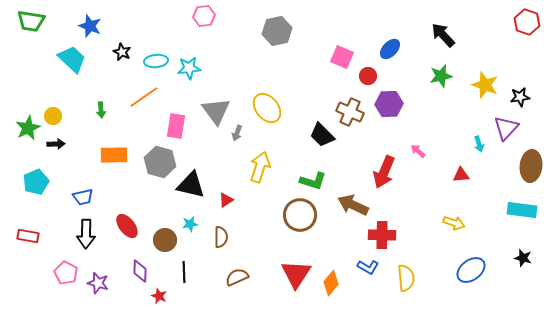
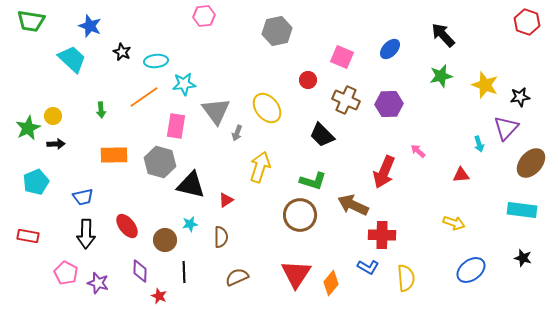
cyan star at (189, 68): moved 5 px left, 16 px down
red circle at (368, 76): moved 60 px left, 4 px down
brown cross at (350, 112): moved 4 px left, 12 px up
brown ellipse at (531, 166): moved 3 px up; rotated 36 degrees clockwise
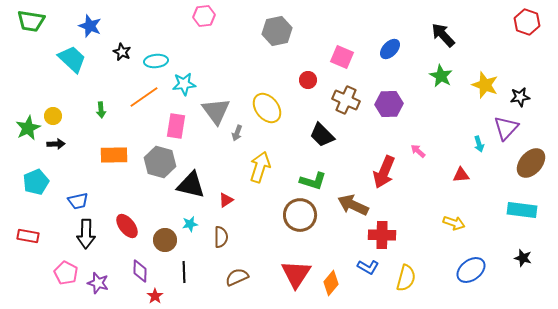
green star at (441, 76): rotated 30 degrees counterclockwise
blue trapezoid at (83, 197): moved 5 px left, 4 px down
yellow semicircle at (406, 278): rotated 20 degrees clockwise
red star at (159, 296): moved 4 px left; rotated 14 degrees clockwise
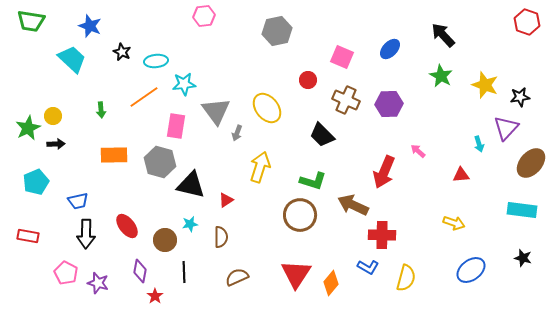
purple diamond at (140, 271): rotated 10 degrees clockwise
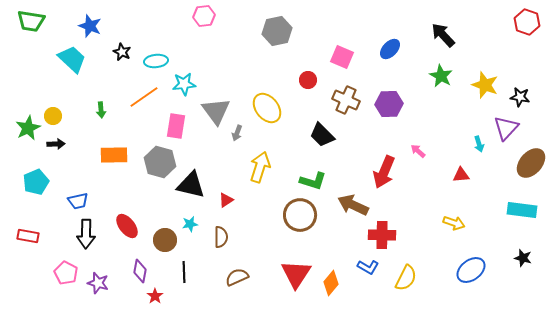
black star at (520, 97): rotated 18 degrees clockwise
yellow semicircle at (406, 278): rotated 12 degrees clockwise
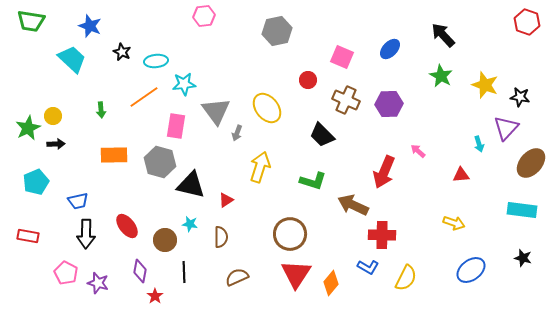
brown circle at (300, 215): moved 10 px left, 19 px down
cyan star at (190, 224): rotated 21 degrees clockwise
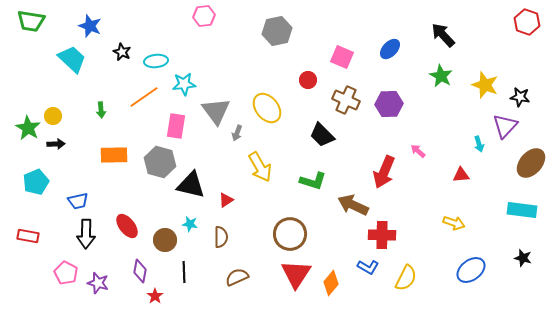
green star at (28, 128): rotated 15 degrees counterclockwise
purple triangle at (506, 128): moved 1 px left, 2 px up
yellow arrow at (260, 167): rotated 132 degrees clockwise
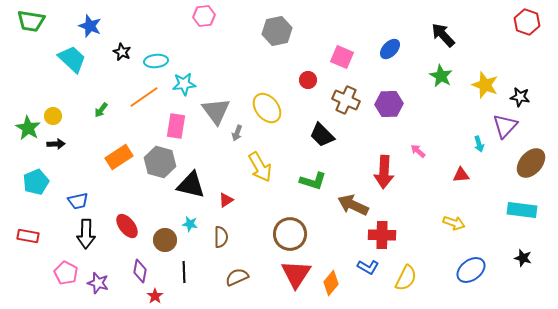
green arrow at (101, 110): rotated 42 degrees clockwise
orange rectangle at (114, 155): moved 5 px right, 2 px down; rotated 32 degrees counterclockwise
red arrow at (384, 172): rotated 20 degrees counterclockwise
